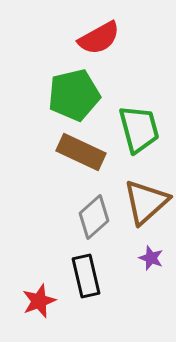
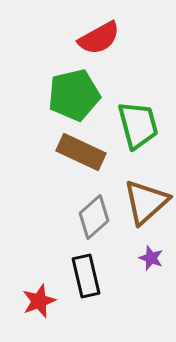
green trapezoid: moved 1 px left, 4 px up
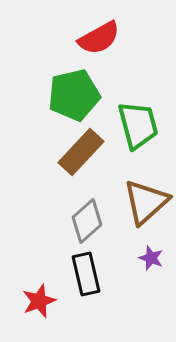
brown rectangle: rotated 72 degrees counterclockwise
gray diamond: moved 7 px left, 4 px down
black rectangle: moved 2 px up
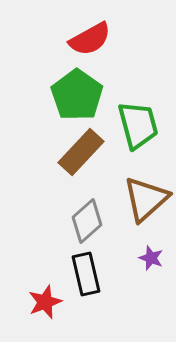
red semicircle: moved 9 px left, 1 px down
green pentagon: moved 3 px right; rotated 24 degrees counterclockwise
brown triangle: moved 3 px up
red star: moved 6 px right, 1 px down
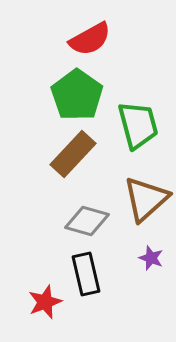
brown rectangle: moved 8 px left, 2 px down
gray diamond: rotated 57 degrees clockwise
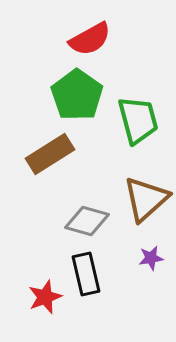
green trapezoid: moved 5 px up
brown rectangle: moved 23 px left; rotated 15 degrees clockwise
purple star: rotated 30 degrees counterclockwise
red star: moved 5 px up
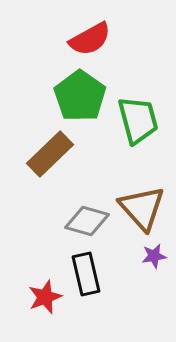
green pentagon: moved 3 px right, 1 px down
brown rectangle: rotated 12 degrees counterclockwise
brown triangle: moved 4 px left, 9 px down; rotated 30 degrees counterclockwise
purple star: moved 3 px right, 2 px up
